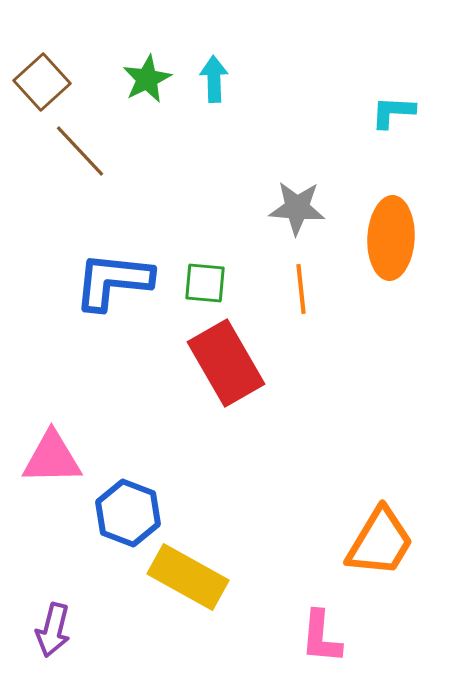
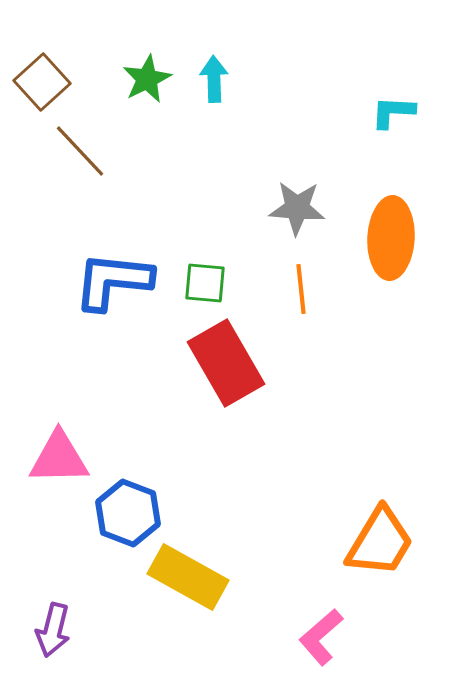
pink triangle: moved 7 px right
pink L-shape: rotated 44 degrees clockwise
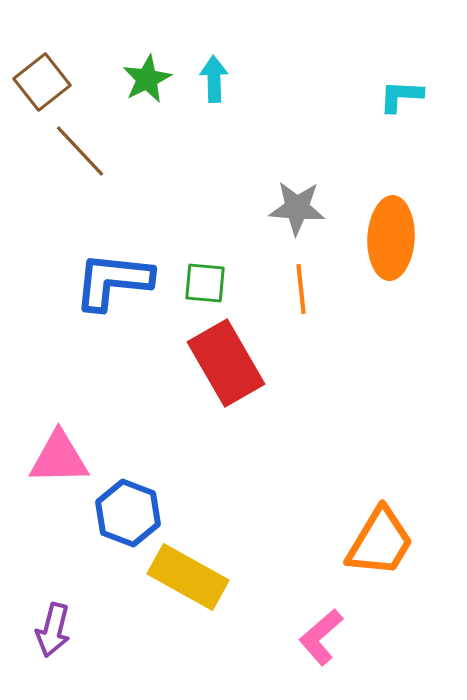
brown square: rotated 4 degrees clockwise
cyan L-shape: moved 8 px right, 16 px up
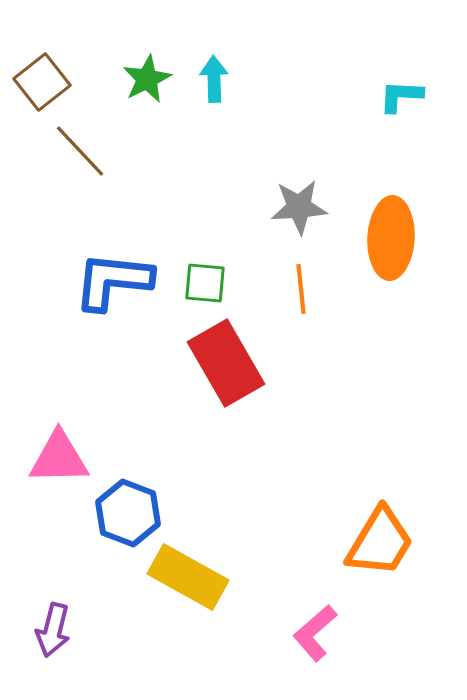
gray star: moved 2 px right, 1 px up; rotated 8 degrees counterclockwise
pink L-shape: moved 6 px left, 4 px up
